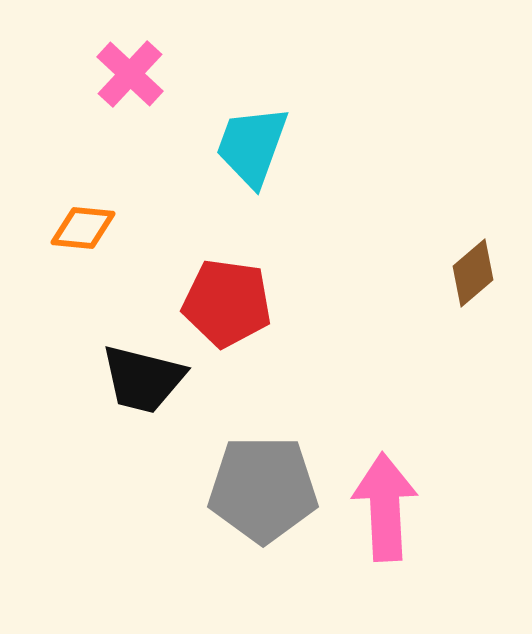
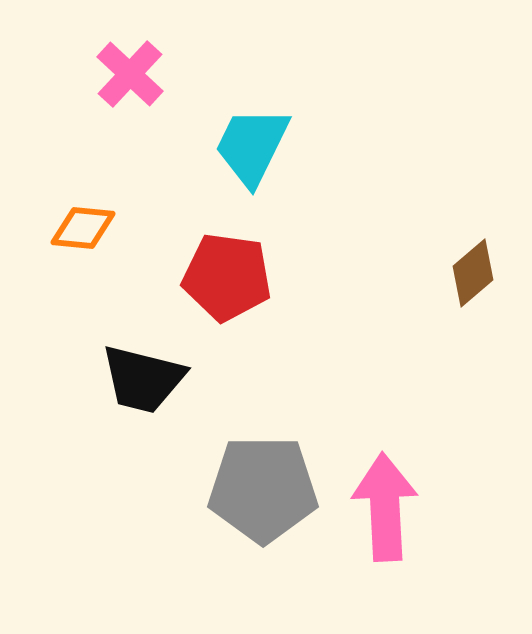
cyan trapezoid: rotated 6 degrees clockwise
red pentagon: moved 26 px up
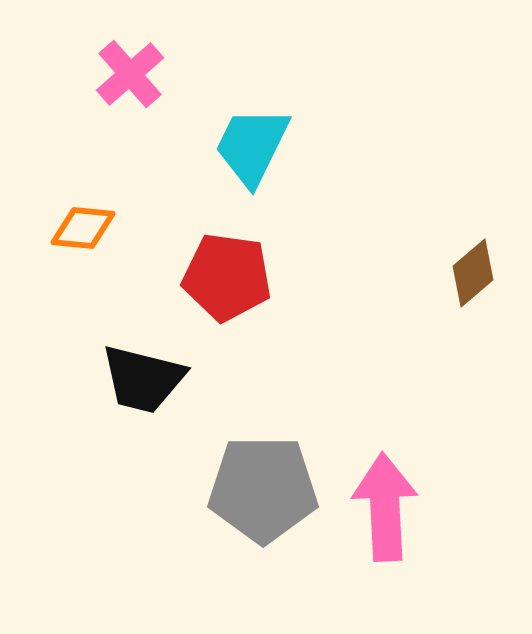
pink cross: rotated 6 degrees clockwise
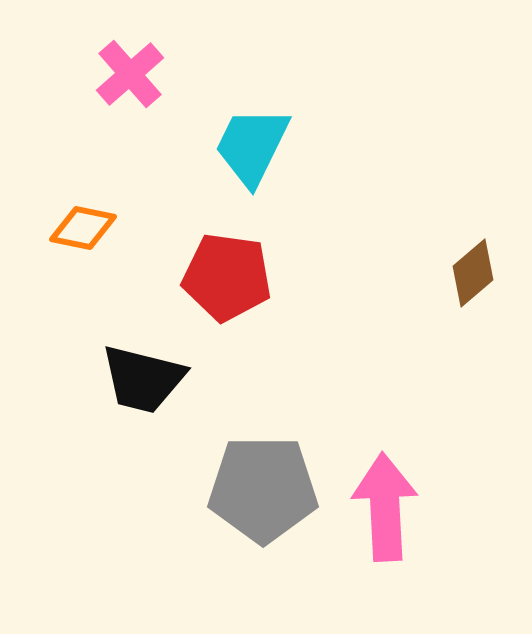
orange diamond: rotated 6 degrees clockwise
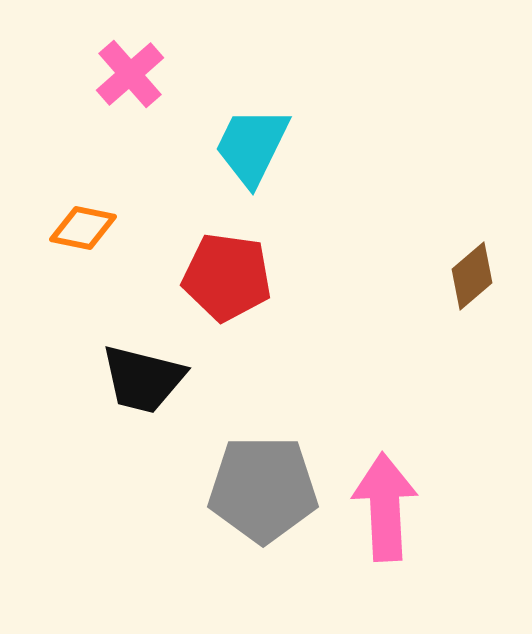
brown diamond: moved 1 px left, 3 px down
